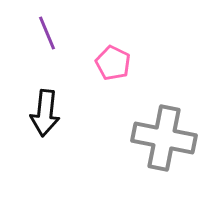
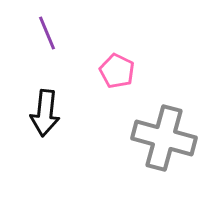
pink pentagon: moved 4 px right, 8 px down
gray cross: rotated 4 degrees clockwise
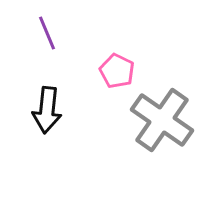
black arrow: moved 2 px right, 3 px up
gray cross: moved 2 px left, 18 px up; rotated 20 degrees clockwise
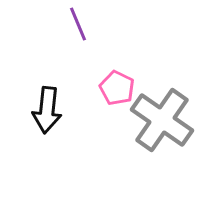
purple line: moved 31 px right, 9 px up
pink pentagon: moved 17 px down
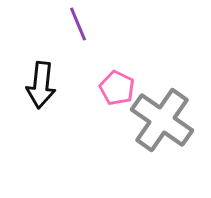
black arrow: moved 6 px left, 25 px up
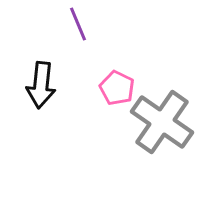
gray cross: moved 2 px down
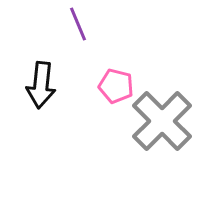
pink pentagon: moved 1 px left, 2 px up; rotated 12 degrees counterclockwise
gray cross: moved 1 px up; rotated 10 degrees clockwise
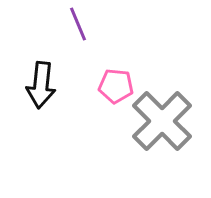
pink pentagon: rotated 8 degrees counterclockwise
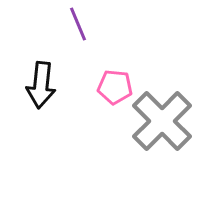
pink pentagon: moved 1 px left, 1 px down
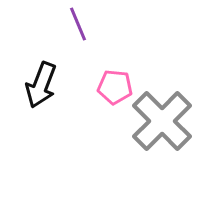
black arrow: rotated 15 degrees clockwise
